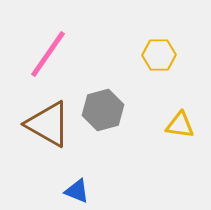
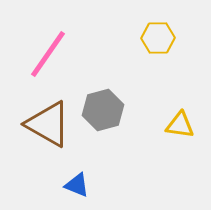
yellow hexagon: moved 1 px left, 17 px up
blue triangle: moved 6 px up
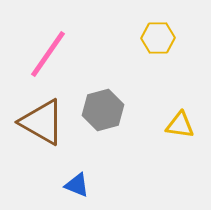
brown triangle: moved 6 px left, 2 px up
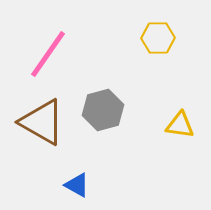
blue triangle: rotated 8 degrees clockwise
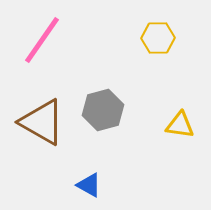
pink line: moved 6 px left, 14 px up
blue triangle: moved 12 px right
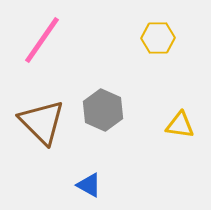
gray hexagon: rotated 21 degrees counterclockwise
brown triangle: rotated 15 degrees clockwise
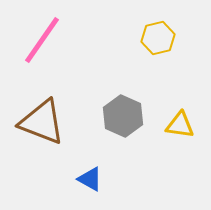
yellow hexagon: rotated 12 degrees counterclockwise
gray hexagon: moved 20 px right, 6 px down
brown triangle: rotated 24 degrees counterclockwise
blue triangle: moved 1 px right, 6 px up
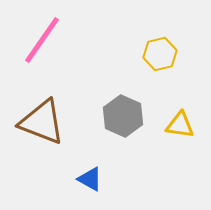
yellow hexagon: moved 2 px right, 16 px down
